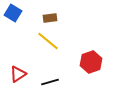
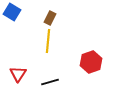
blue square: moved 1 px left, 1 px up
brown rectangle: rotated 56 degrees counterclockwise
yellow line: rotated 55 degrees clockwise
red triangle: rotated 24 degrees counterclockwise
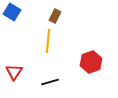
brown rectangle: moved 5 px right, 2 px up
red triangle: moved 4 px left, 2 px up
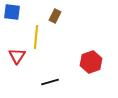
blue square: rotated 24 degrees counterclockwise
yellow line: moved 12 px left, 4 px up
red triangle: moved 3 px right, 16 px up
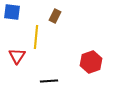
black line: moved 1 px left, 1 px up; rotated 12 degrees clockwise
